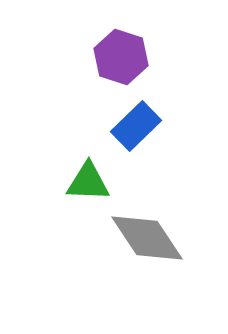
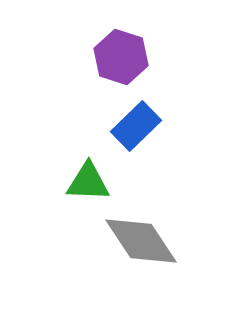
gray diamond: moved 6 px left, 3 px down
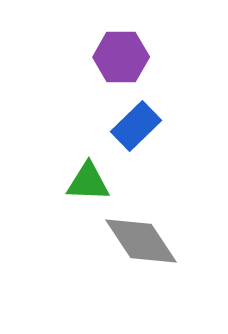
purple hexagon: rotated 18 degrees counterclockwise
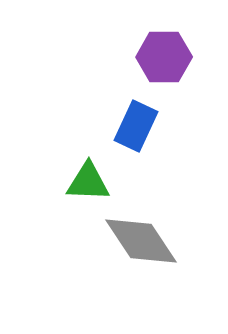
purple hexagon: moved 43 px right
blue rectangle: rotated 21 degrees counterclockwise
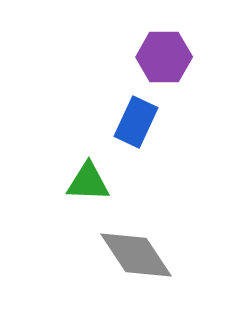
blue rectangle: moved 4 px up
gray diamond: moved 5 px left, 14 px down
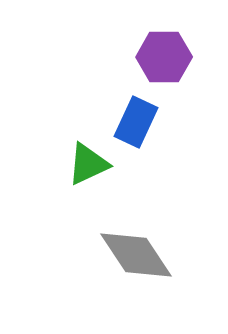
green triangle: moved 18 px up; rotated 27 degrees counterclockwise
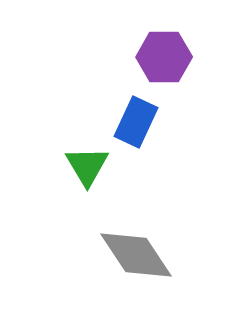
green triangle: moved 1 px left, 2 px down; rotated 36 degrees counterclockwise
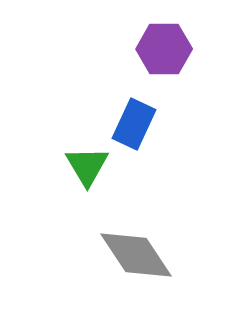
purple hexagon: moved 8 px up
blue rectangle: moved 2 px left, 2 px down
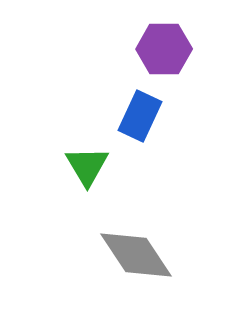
blue rectangle: moved 6 px right, 8 px up
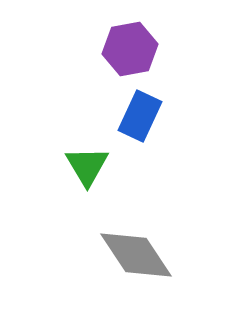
purple hexagon: moved 34 px left; rotated 10 degrees counterclockwise
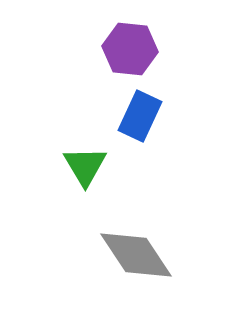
purple hexagon: rotated 16 degrees clockwise
green triangle: moved 2 px left
